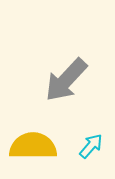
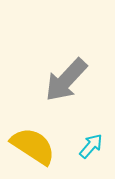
yellow semicircle: rotated 33 degrees clockwise
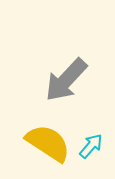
yellow semicircle: moved 15 px right, 3 px up
